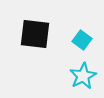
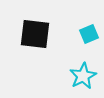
cyan square: moved 7 px right, 6 px up; rotated 30 degrees clockwise
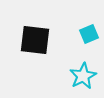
black square: moved 6 px down
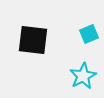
black square: moved 2 px left
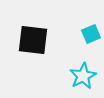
cyan square: moved 2 px right
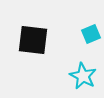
cyan star: rotated 16 degrees counterclockwise
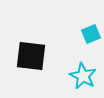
black square: moved 2 px left, 16 px down
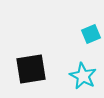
black square: moved 13 px down; rotated 16 degrees counterclockwise
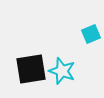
cyan star: moved 21 px left, 5 px up; rotated 8 degrees counterclockwise
